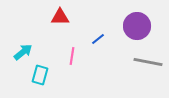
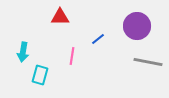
cyan arrow: rotated 138 degrees clockwise
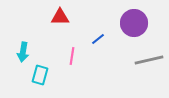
purple circle: moved 3 px left, 3 px up
gray line: moved 1 px right, 2 px up; rotated 24 degrees counterclockwise
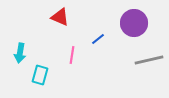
red triangle: rotated 24 degrees clockwise
cyan arrow: moved 3 px left, 1 px down
pink line: moved 1 px up
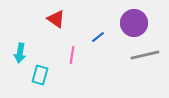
red triangle: moved 4 px left, 2 px down; rotated 12 degrees clockwise
blue line: moved 2 px up
gray line: moved 4 px left, 5 px up
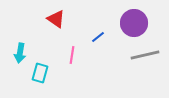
cyan rectangle: moved 2 px up
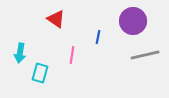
purple circle: moved 1 px left, 2 px up
blue line: rotated 40 degrees counterclockwise
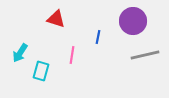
red triangle: rotated 18 degrees counterclockwise
cyan arrow: rotated 24 degrees clockwise
cyan rectangle: moved 1 px right, 2 px up
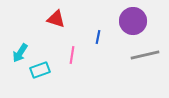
cyan rectangle: moved 1 px left, 1 px up; rotated 54 degrees clockwise
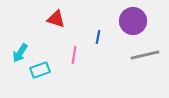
pink line: moved 2 px right
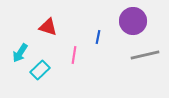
red triangle: moved 8 px left, 8 px down
cyan rectangle: rotated 24 degrees counterclockwise
